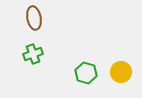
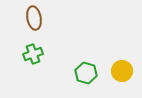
yellow circle: moved 1 px right, 1 px up
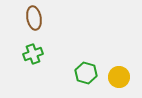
yellow circle: moved 3 px left, 6 px down
